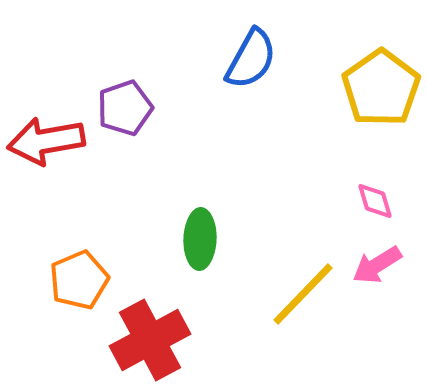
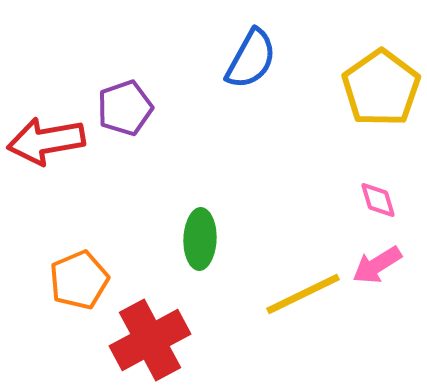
pink diamond: moved 3 px right, 1 px up
yellow line: rotated 20 degrees clockwise
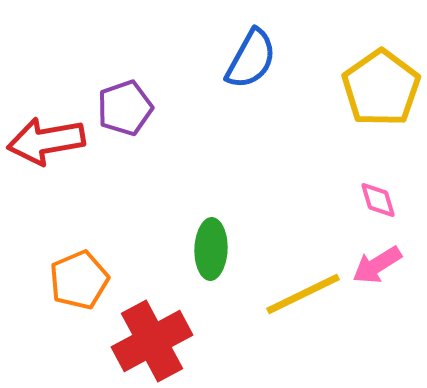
green ellipse: moved 11 px right, 10 px down
red cross: moved 2 px right, 1 px down
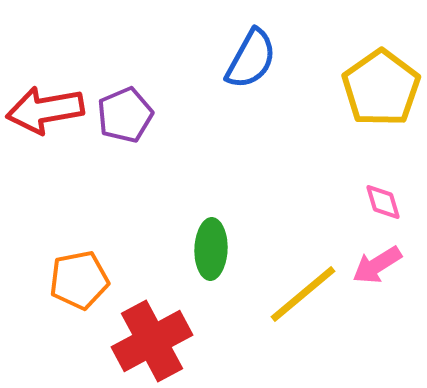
purple pentagon: moved 7 px down; rotated 4 degrees counterclockwise
red arrow: moved 1 px left, 31 px up
pink diamond: moved 5 px right, 2 px down
orange pentagon: rotated 12 degrees clockwise
yellow line: rotated 14 degrees counterclockwise
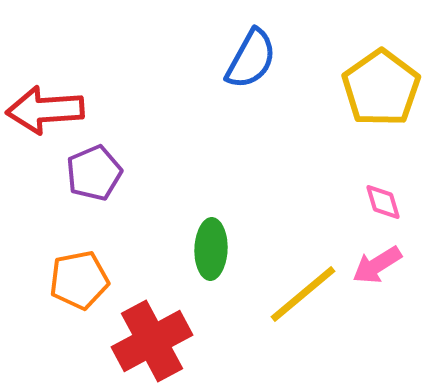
red arrow: rotated 6 degrees clockwise
purple pentagon: moved 31 px left, 58 px down
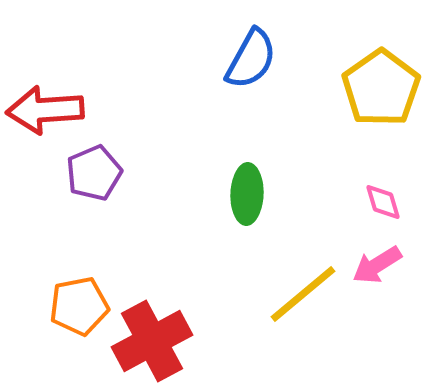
green ellipse: moved 36 px right, 55 px up
orange pentagon: moved 26 px down
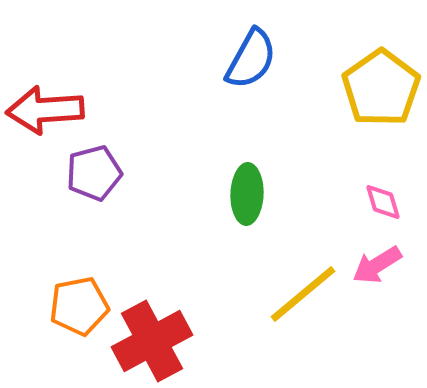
purple pentagon: rotated 8 degrees clockwise
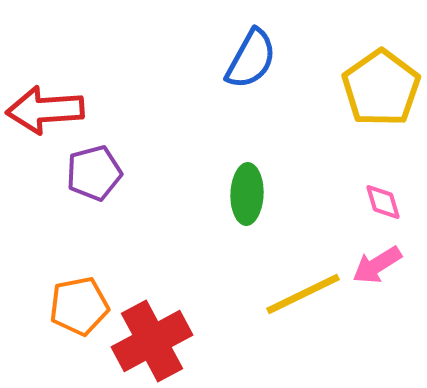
yellow line: rotated 14 degrees clockwise
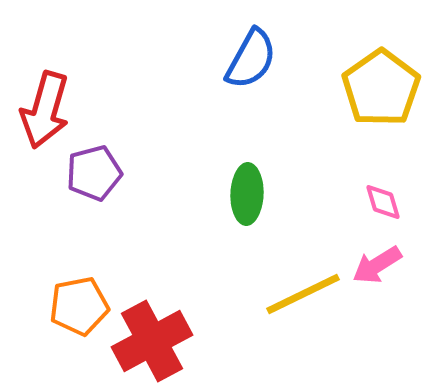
red arrow: rotated 70 degrees counterclockwise
